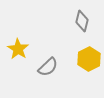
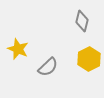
yellow star: rotated 10 degrees counterclockwise
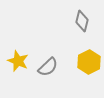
yellow star: moved 12 px down
yellow hexagon: moved 3 px down
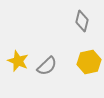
yellow hexagon: rotated 15 degrees clockwise
gray semicircle: moved 1 px left, 1 px up
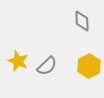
gray diamond: rotated 15 degrees counterclockwise
yellow hexagon: moved 4 px down; rotated 15 degrees counterclockwise
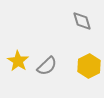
gray diamond: rotated 15 degrees counterclockwise
yellow star: rotated 10 degrees clockwise
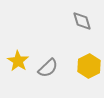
gray semicircle: moved 1 px right, 2 px down
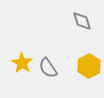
yellow star: moved 4 px right, 2 px down
gray semicircle: rotated 100 degrees clockwise
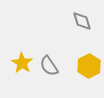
gray semicircle: moved 1 px right, 2 px up
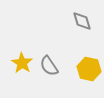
yellow hexagon: moved 3 px down; rotated 20 degrees counterclockwise
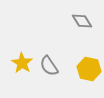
gray diamond: rotated 15 degrees counterclockwise
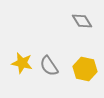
yellow star: rotated 20 degrees counterclockwise
yellow hexagon: moved 4 px left
